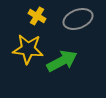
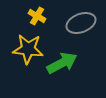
gray ellipse: moved 3 px right, 4 px down
green arrow: moved 2 px down
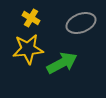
yellow cross: moved 6 px left, 2 px down
yellow star: rotated 12 degrees counterclockwise
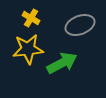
gray ellipse: moved 1 px left, 2 px down
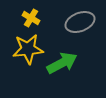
gray ellipse: moved 3 px up
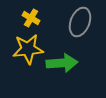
gray ellipse: rotated 48 degrees counterclockwise
green arrow: rotated 24 degrees clockwise
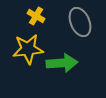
yellow cross: moved 5 px right, 2 px up
gray ellipse: rotated 44 degrees counterclockwise
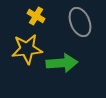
yellow star: moved 1 px left
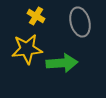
gray ellipse: rotated 8 degrees clockwise
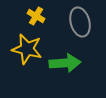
yellow star: rotated 20 degrees clockwise
green arrow: moved 3 px right
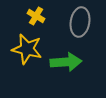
gray ellipse: rotated 24 degrees clockwise
green arrow: moved 1 px right, 1 px up
